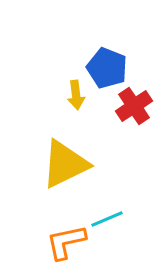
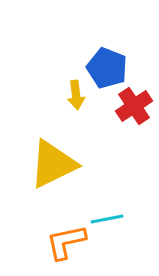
yellow triangle: moved 12 px left
cyan line: rotated 12 degrees clockwise
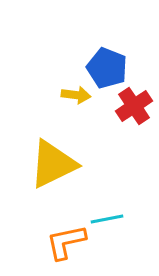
yellow arrow: rotated 76 degrees counterclockwise
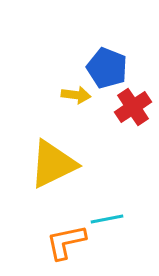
red cross: moved 1 px left, 1 px down
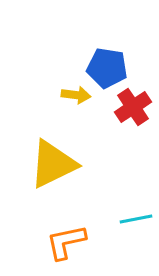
blue pentagon: rotated 12 degrees counterclockwise
cyan line: moved 29 px right
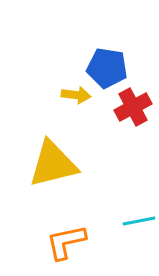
red cross: rotated 6 degrees clockwise
yellow triangle: rotated 12 degrees clockwise
cyan line: moved 3 px right, 2 px down
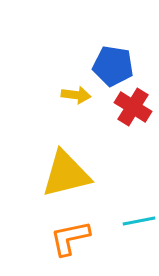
blue pentagon: moved 6 px right, 2 px up
red cross: rotated 30 degrees counterclockwise
yellow triangle: moved 13 px right, 10 px down
orange L-shape: moved 4 px right, 4 px up
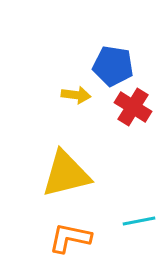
orange L-shape: rotated 24 degrees clockwise
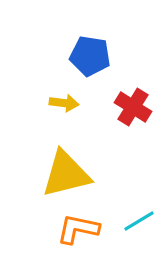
blue pentagon: moved 23 px left, 10 px up
yellow arrow: moved 12 px left, 8 px down
cyan line: rotated 20 degrees counterclockwise
orange L-shape: moved 8 px right, 9 px up
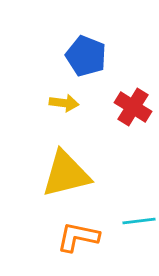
blue pentagon: moved 4 px left; rotated 12 degrees clockwise
cyan line: rotated 24 degrees clockwise
orange L-shape: moved 8 px down
